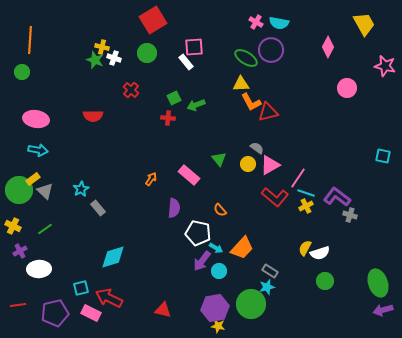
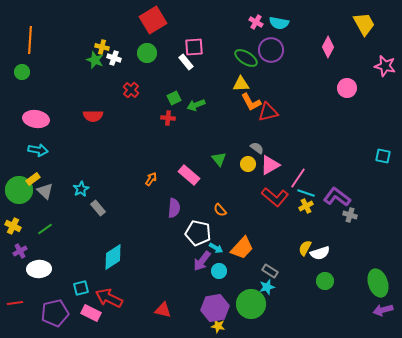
cyan diamond at (113, 257): rotated 16 degrees counterclockwise
red line at (18, 305): moved 3 px left, 2 px up
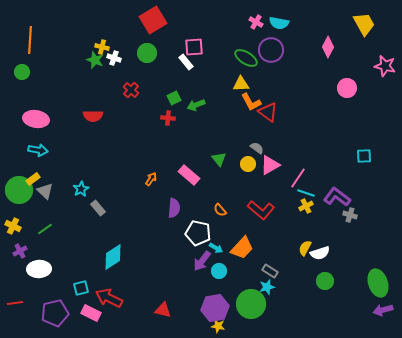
red triangle at (268, 112): rotated 50 degrees clockwise
cyan square at (383, 156): moved 19 px left; rotated 14 degrees counterclockwise
red L-shape at (275, 197): moved 14 px left, 13 px down
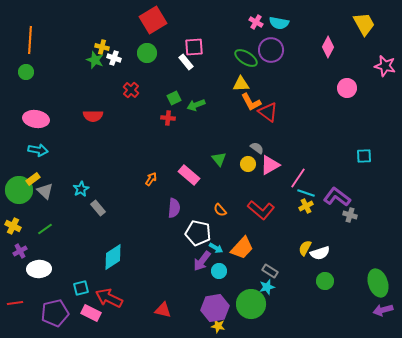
green circle at (22, 72): moved 4 px right
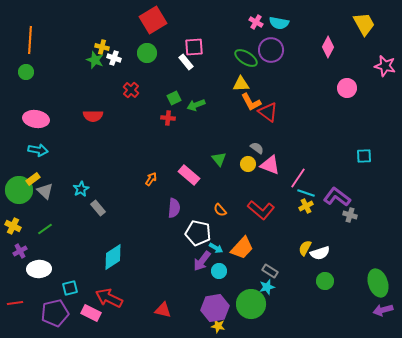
pink triangle at (270, 165): rotated 50 degrees clockwise
cyan square at (81, 288): moved 11 px left
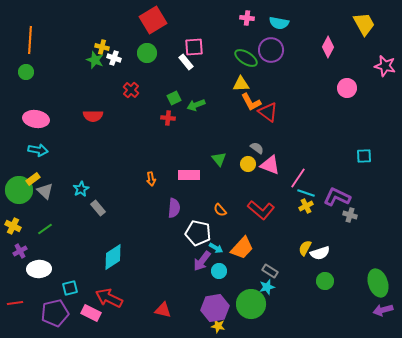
pink cross at (256, 22): moved 9 px left, 4 px up; rotated 24 degrees counterclockwise
pink rectangle at (189, 175): rotated 40 degrees counterclockwise
orange arrow at (151, 179): rotated 136 degrees clockwise
purple L-shape at (337, 197): rotated 12 degrees counterclockwise
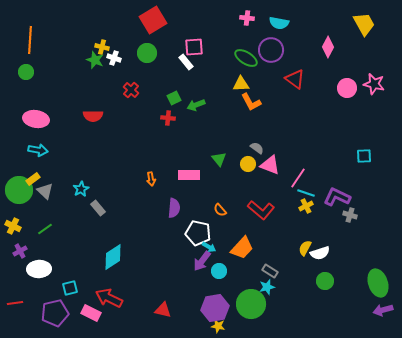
pink star at (385, 66): moved 11 px left, 18 px down
red triangle at (268, 112): moved 27 px right, 33 px up
cyan arrow at (216, 248): moved 7 px left, 1 px up
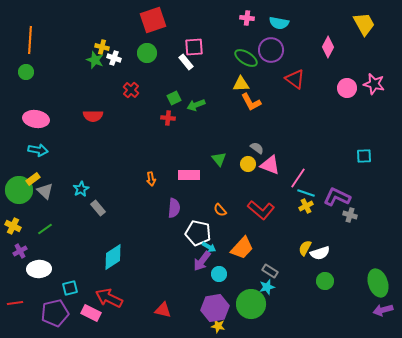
red square at (153, 20): rotated 12 degrees clockwise
cyan circle at (219, 271): moved 3 px down
